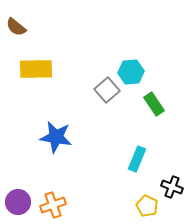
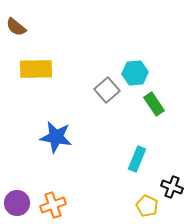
cyan hexagon: moved 4 px right, 1 px down
purple circle: moved 1 px left, 1 px down
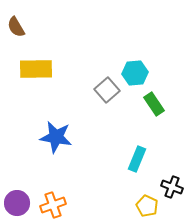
brown semicircle: rotated 20 degrees clockwise
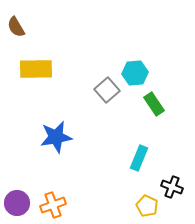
blue star: rotated 20 degrees counterclockwise
cyan rectangle: moved 2 px right, 1 px up
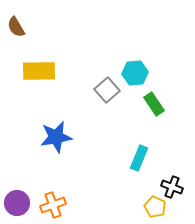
yellow rectangle: moved 3 px right, 2 px down
yellow pentagon: moved 8 px right, 1 px down
